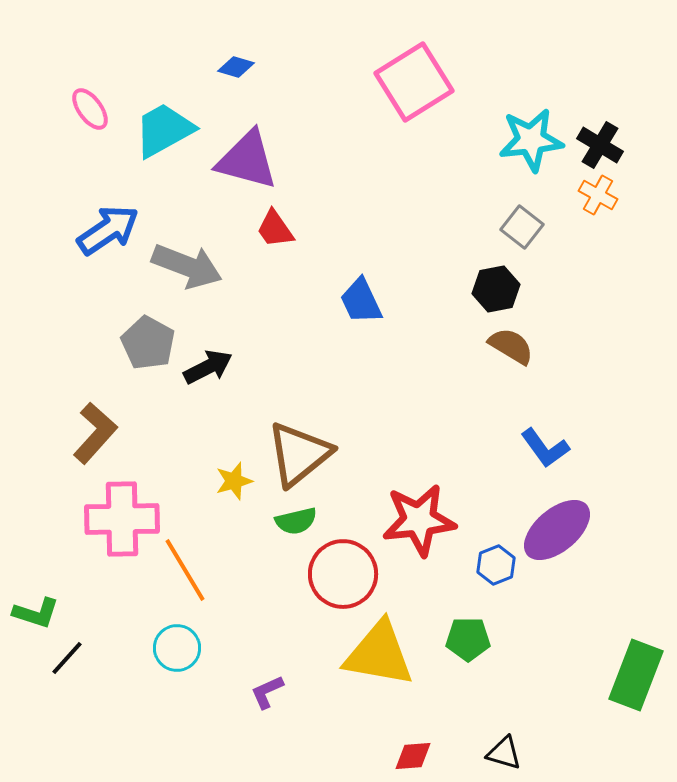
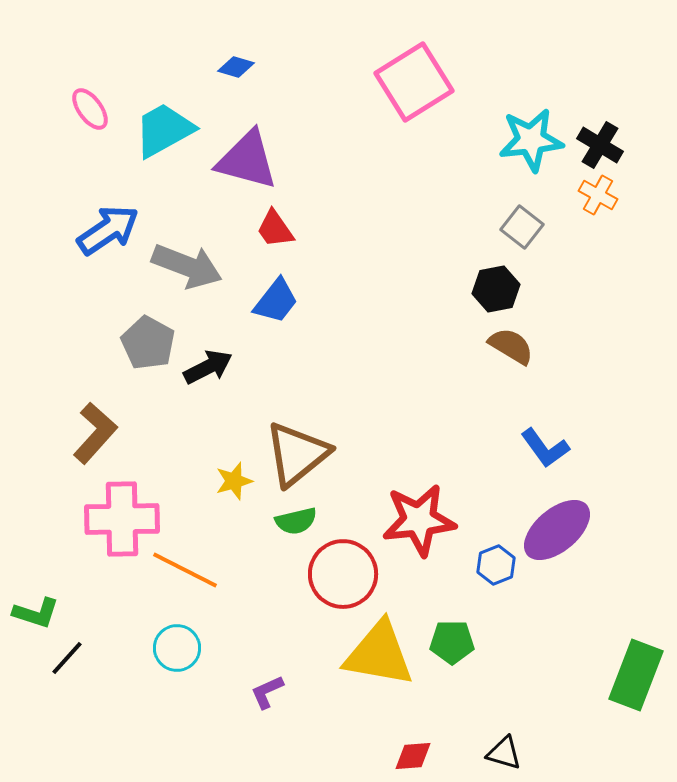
blue trapezoid: moved 85 px left; rotated 117 degrees counterclockwise
brown triangle: moved 2 px left
orange line: rotated 32 degrees counterclockwise
green pentagon: moved 16 px left, 3 px down
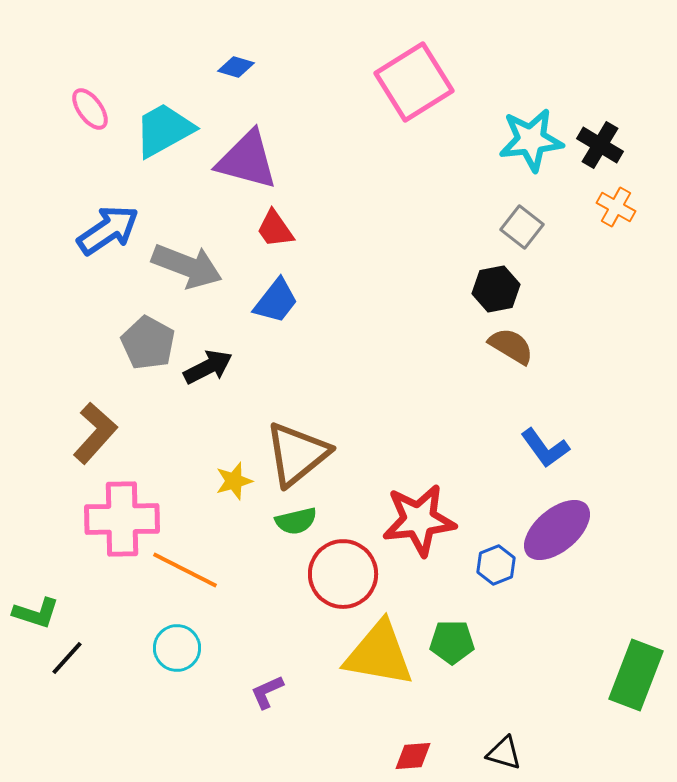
orange cross: moved 18 px right, 12 px down
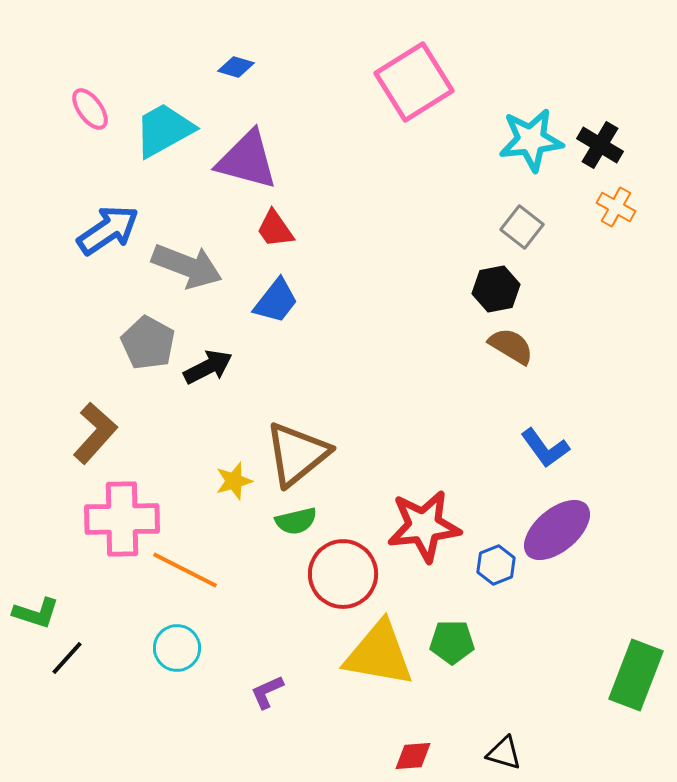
red star: moved 5 px right, 6 px down
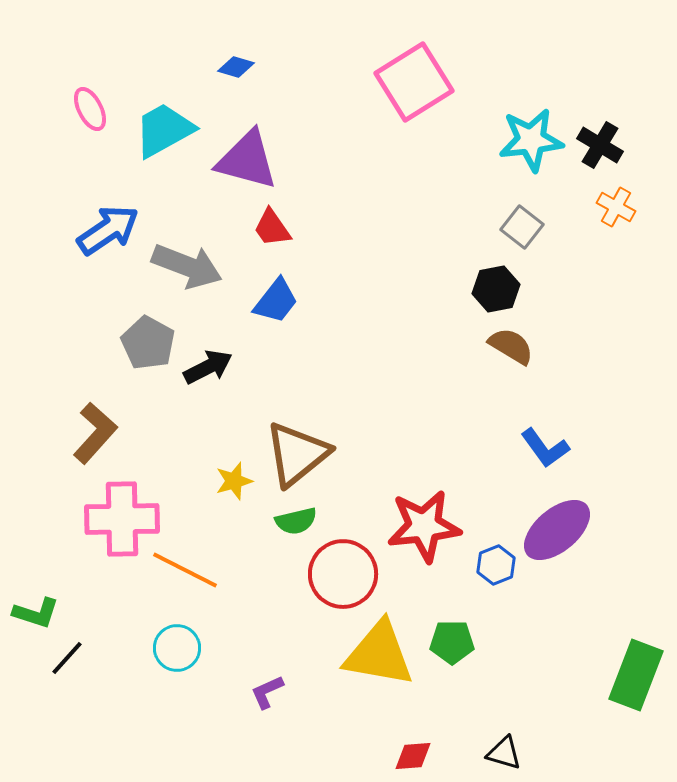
pink ellipse: rotated 9 degrees clockwise
red trapezoid: moved 3 px left, 1 px up
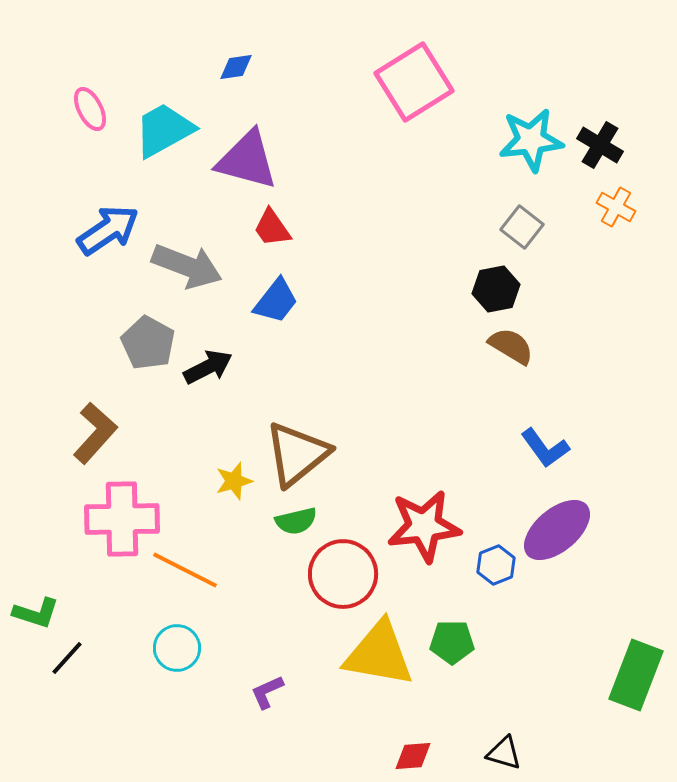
blue diamond: rotated 24 degrees counterclockwise
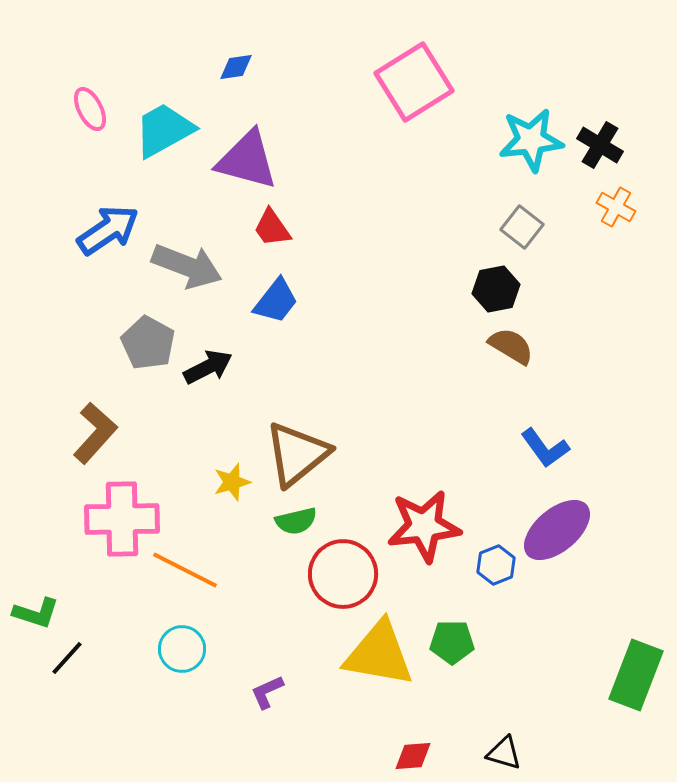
yellow star: moved 2 px left, 1 px down
cyan circle: moved 5 px right, 1 px down
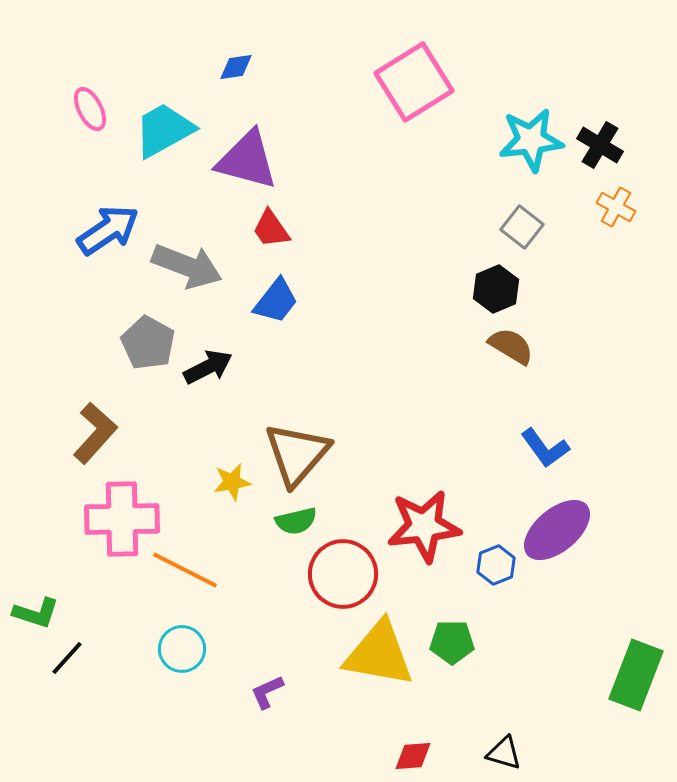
red trapezoid: moved 1 px left, 1 px down
black hexagon: rotated 12 degrees counterclockwise
brown triangle: rotated 10 degrees counterclockwise
yellow star: rotated 6 degrees clockwise
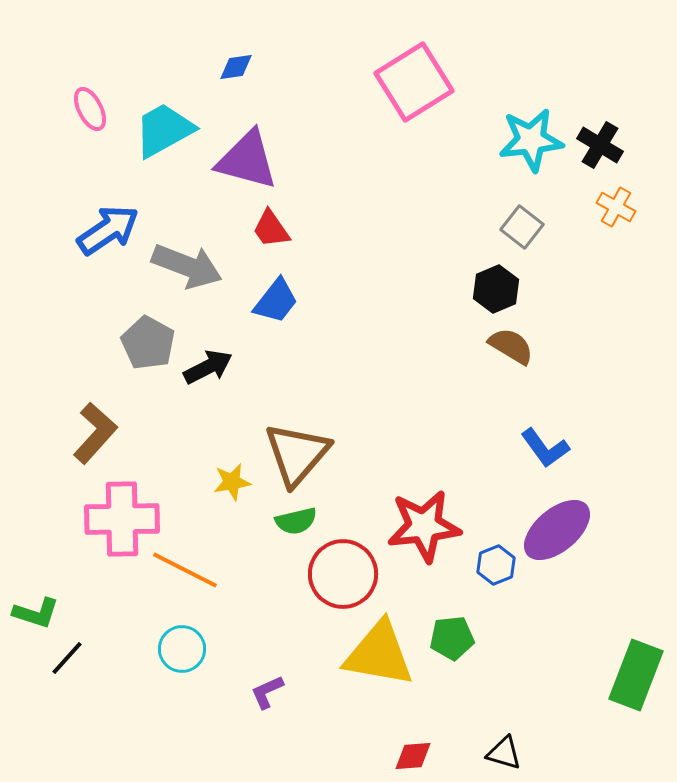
green pentagon: moved 4 px up; rotated 6 degrees counterclockwise
